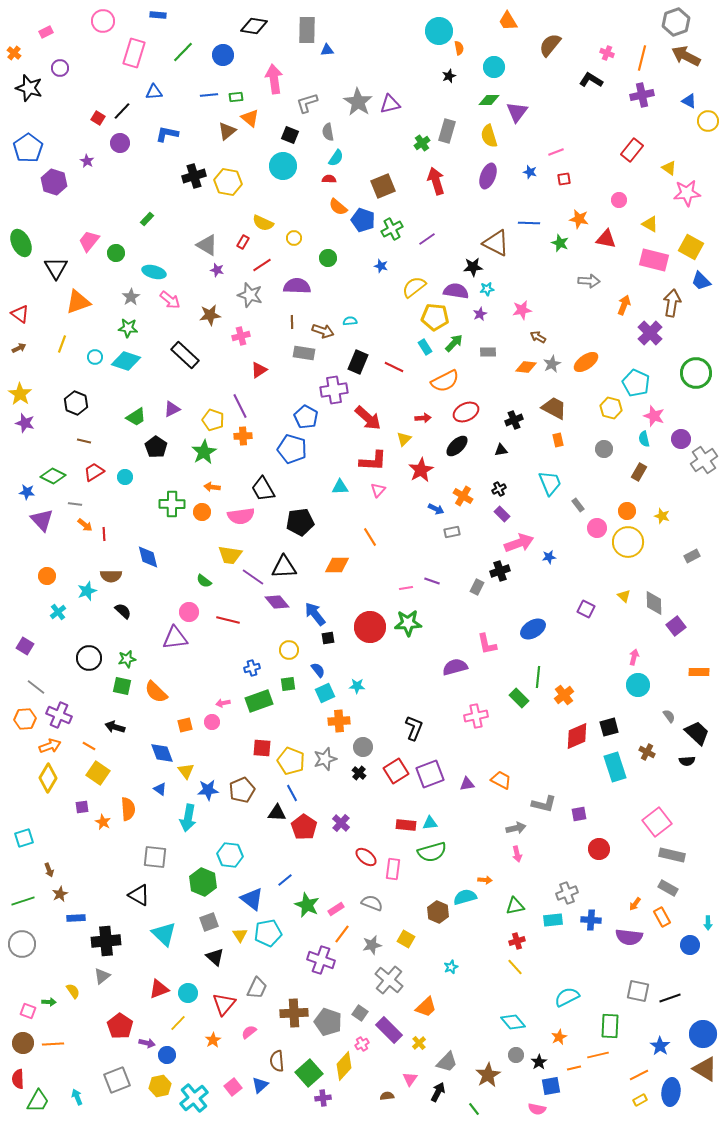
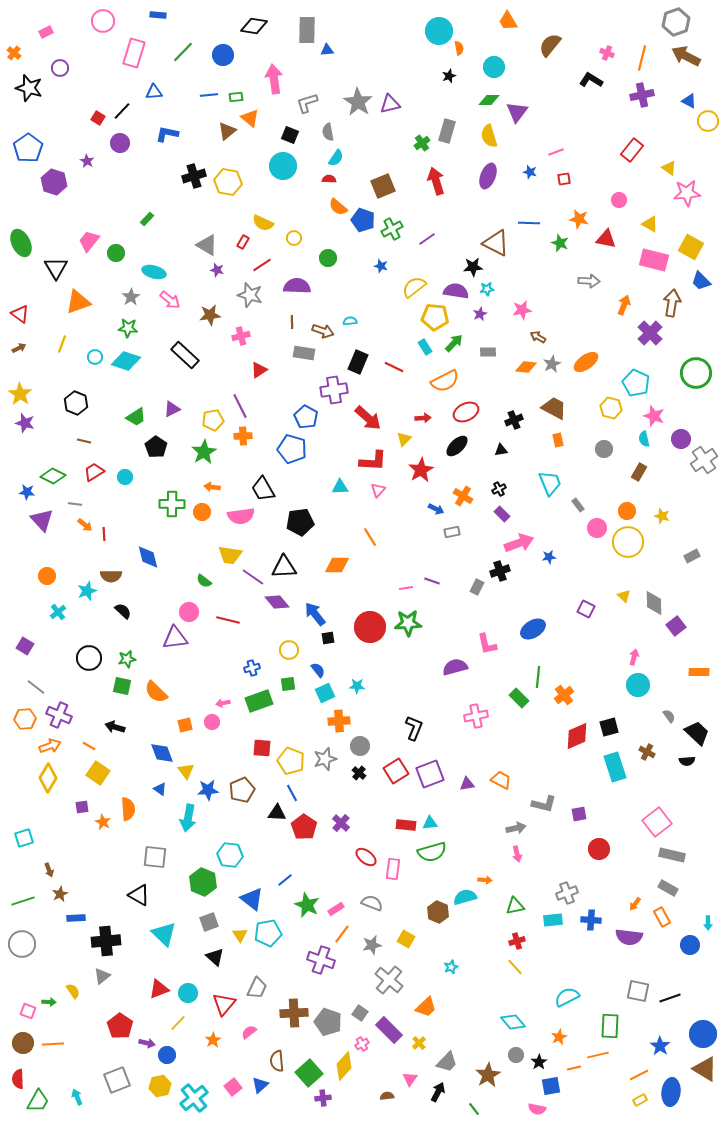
yellow pentagon at (213, 420): rotated 30 degrees counterclockwise
gray circle at (363, 747): moved 3 px left, 1 px up
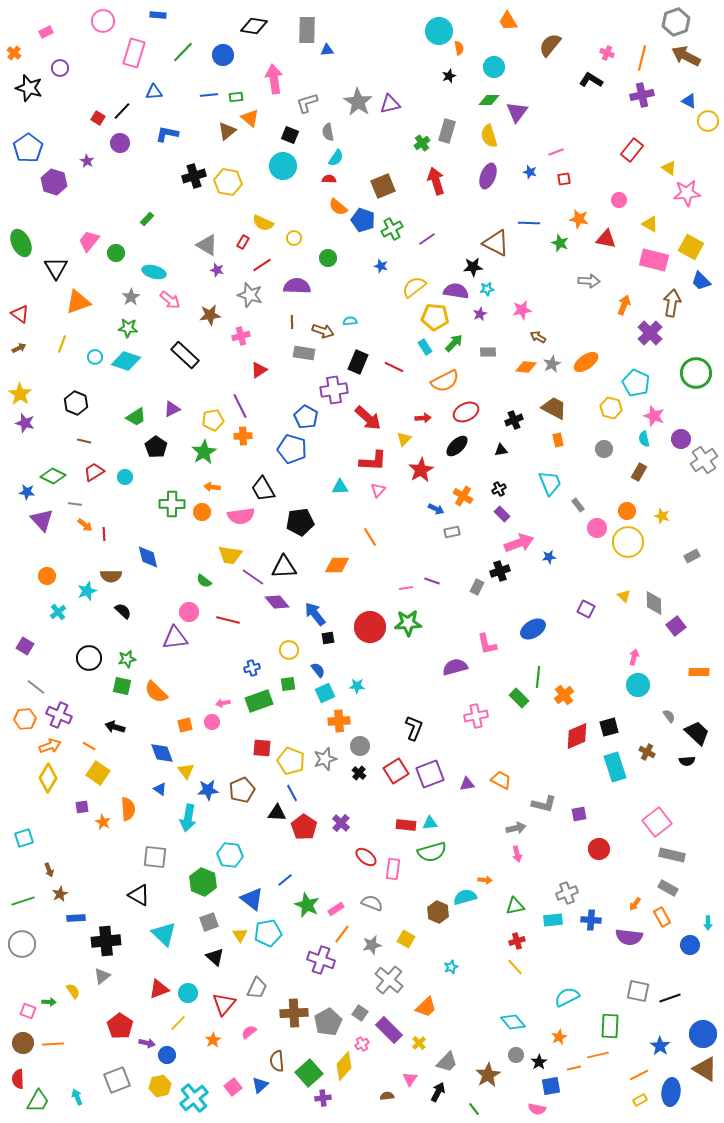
gray pentagon at (328, 1022): rotated 24 degrees clockwise
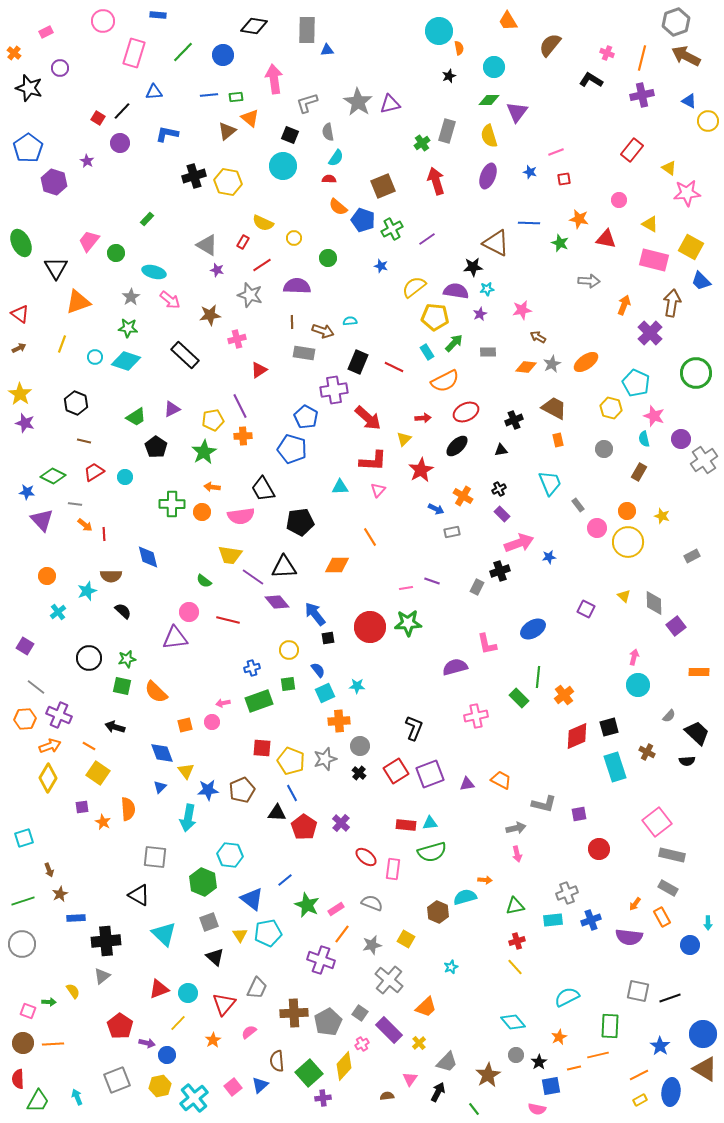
pink cross at (241, 336): moved 4 px left, 3 px down
cyan rectangle at (425, 347): moved 2 px right, 5 px down
gray semicircle at (669, 716): rotated 80 degrees clockwise
blue triangle at (160, 789): moved 2 px up; rotated 40 degrees clockwise
blue cross at (591, 920): rotated 24 degrees counterclockwise
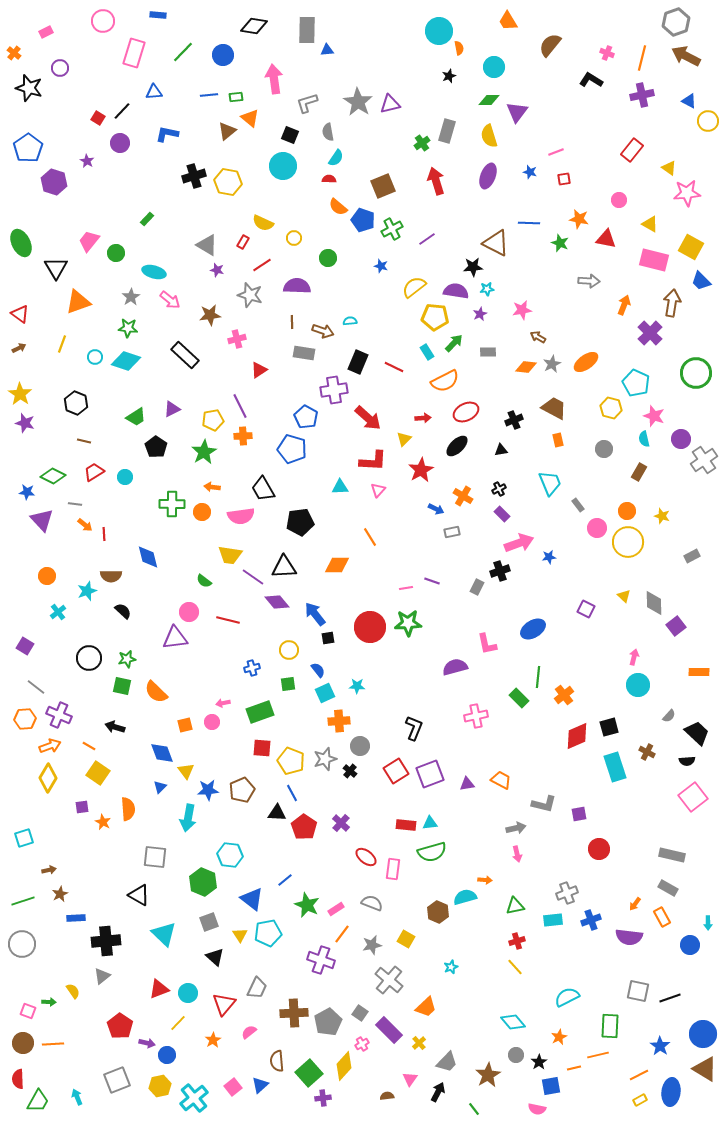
green rectangle at (259, 701): moved 1 px right, 11 px down
black cross at (359, 773): moved 9 px left, 2 px up
pink square at (657, 822): moved 36 px right, 25 px up
brown arrow at (49, 870): rotated 80 degrees counterclockwise
